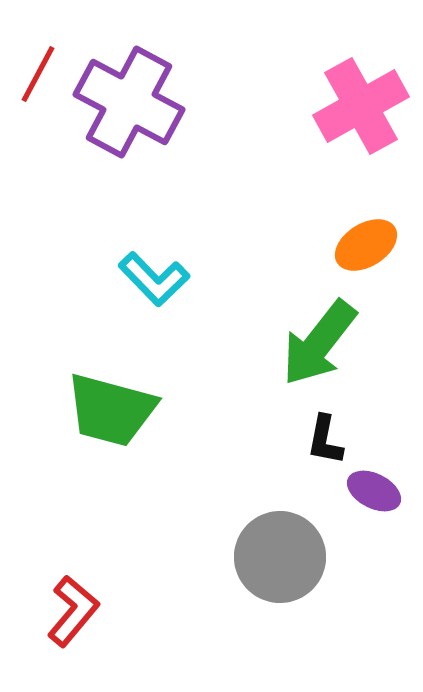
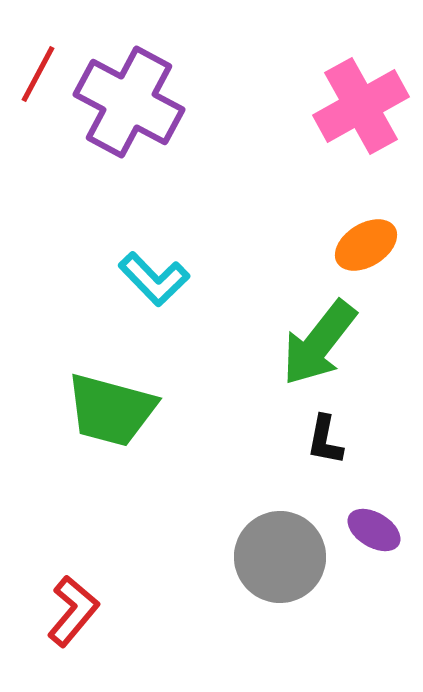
purple ellipse: moved 39 px down; rotated 4 degrees clockwise
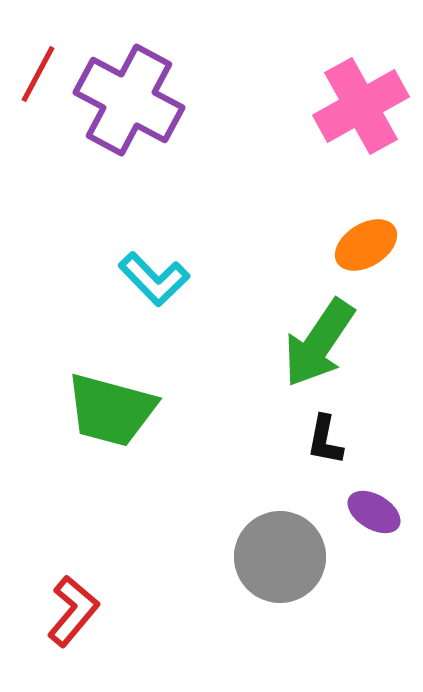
purple cross: moved 2 px up
green arrow: rotated 4 degrees counterclockwise
purple ellipse: moved 18 px up
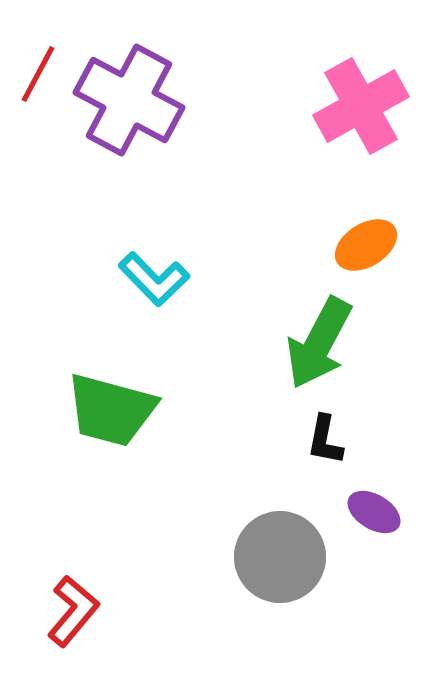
green arrow: rotated 6 degrees counterclockwise
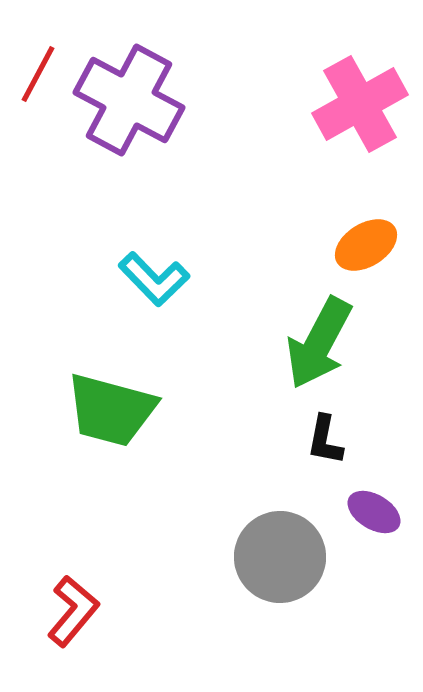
pink cross: moved 1 px left, 2 px up
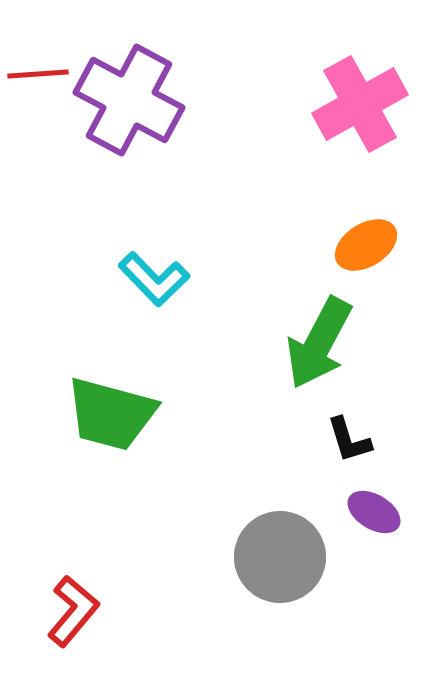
red line: rotated 58 degrees clockwise
green trapezoid: moved 4 px down
black L-shape: moved 24 px right; rotated 28 degrees counterclockwise
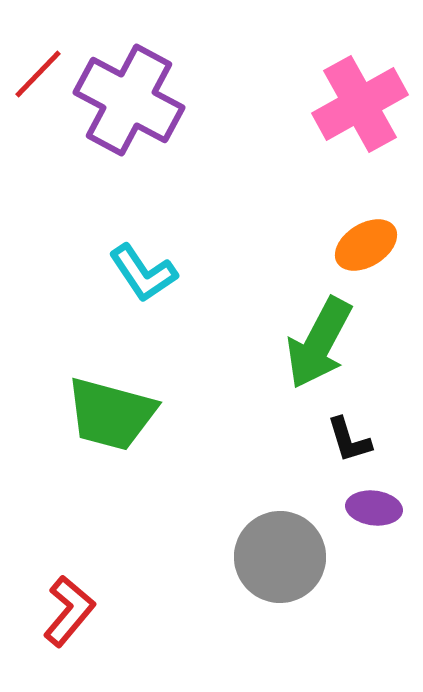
red line: rotated 42 degrees counterclockwise
cyan L-shape: moved 11 px left, 6 px up; rotated 10 degrees clockwise
purple ellipse: moved 4 px up; rotated 24 degrees counterclockwise
red L-shape: moved 4 px left
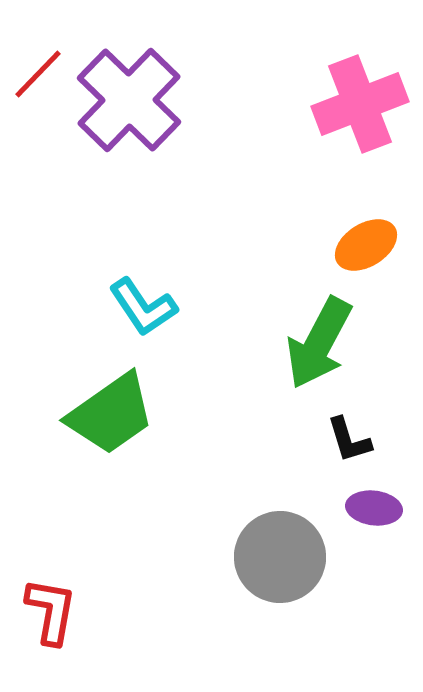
purple cross: rotated 16 degrees clockwise
pink cross: rotated 8 degrees clockwise
cyan L-shape: moved 34 px down
green trapezoid: rotated 50 degrees counterclockwise
red L-shape: moved 18 px left; rotated 30 degrees counterclockwise
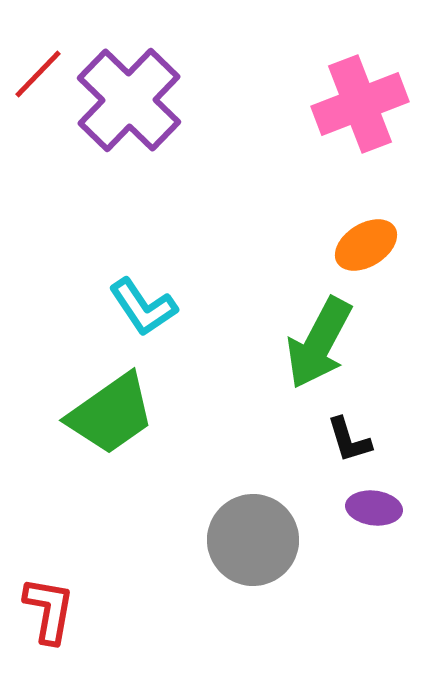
gray circle: moved 27 px left, 17 px up
red L-shape: moved 2 px left, 1 px up
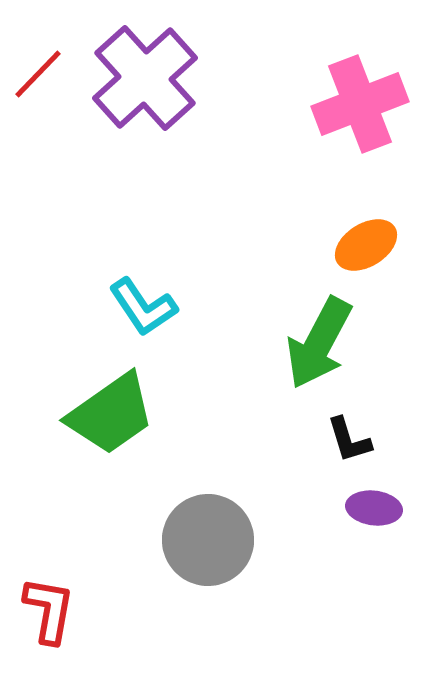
purple cross: moved 16 px right, 22 px up; rotated 4 degrees clockwise
gray circle: moved 45 px left
